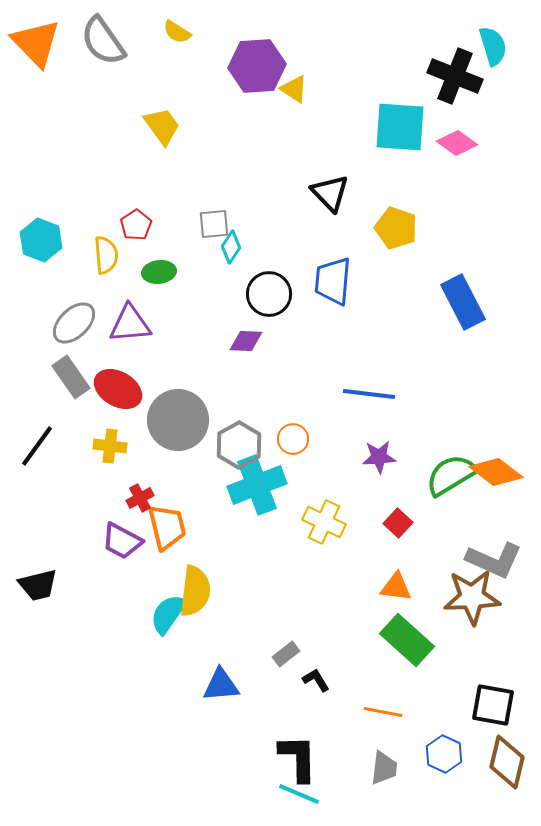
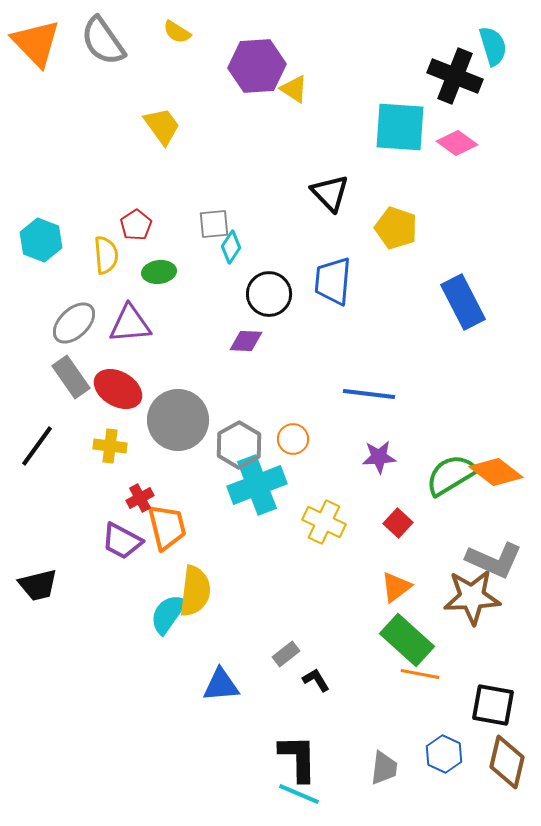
orange triangle at (396, 587): rotated 44 degrees counterclockwise
orange line at (383, 712): moved 37 px right, 38 px up
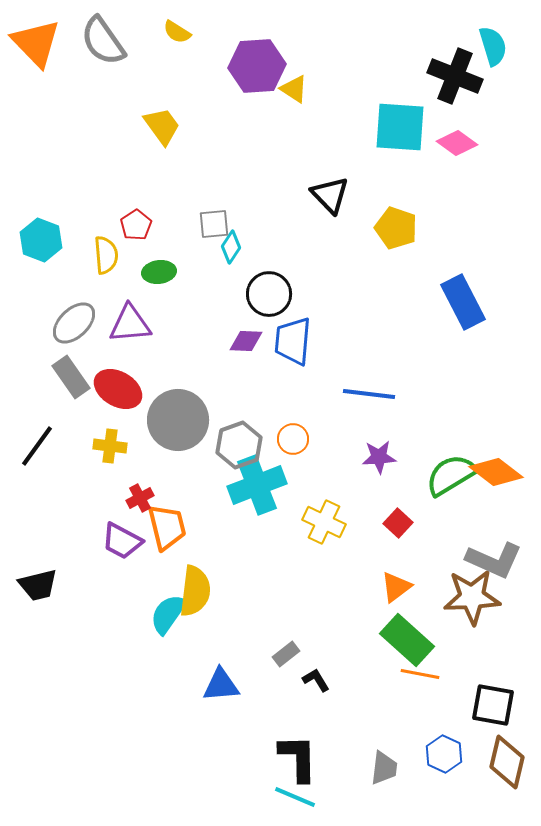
black triangle at (330, 193): moved 2 px down
blue trapezoid at (333, 281): moved 40 px left, 60 px down
gray hexagon at (239, 445): rotated 9 degrees clockwise
cyan line at (299, 794): moved 4 px left, 3 px down
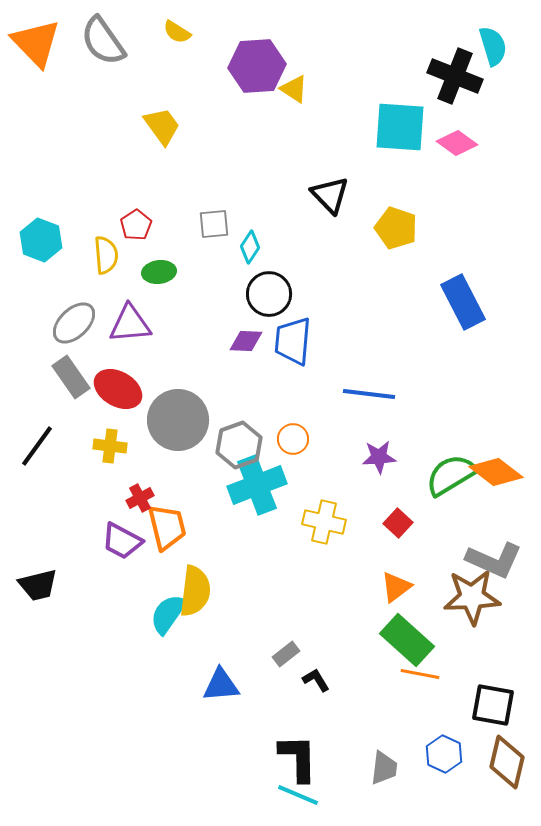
cyan diamond at (231, 247): moved 19 px right
yellow cross at (324, 522): rotated 12 degrees counterclockwise
cyan line at (295, 797): moved 3 px right, 2 px up
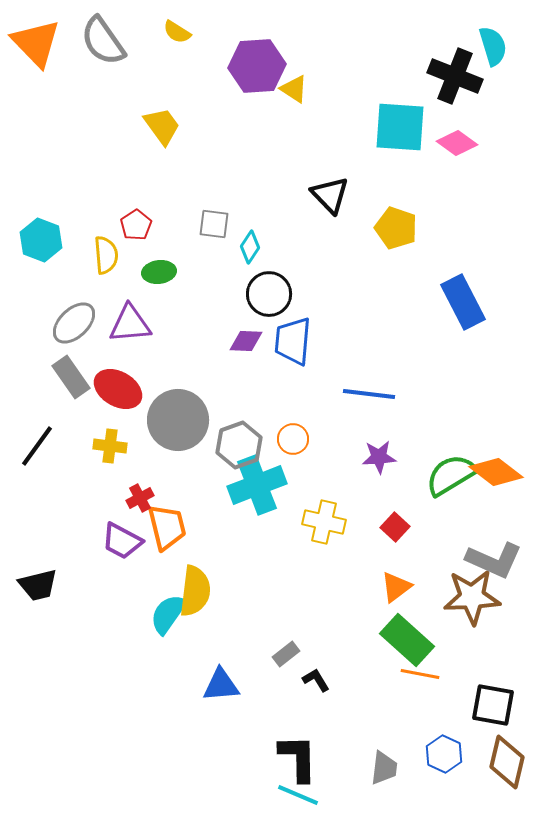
gray square at (214, 224): rotated 12 degrees clockwise
red square at (398, 523): moved 3 px left, 4 px down
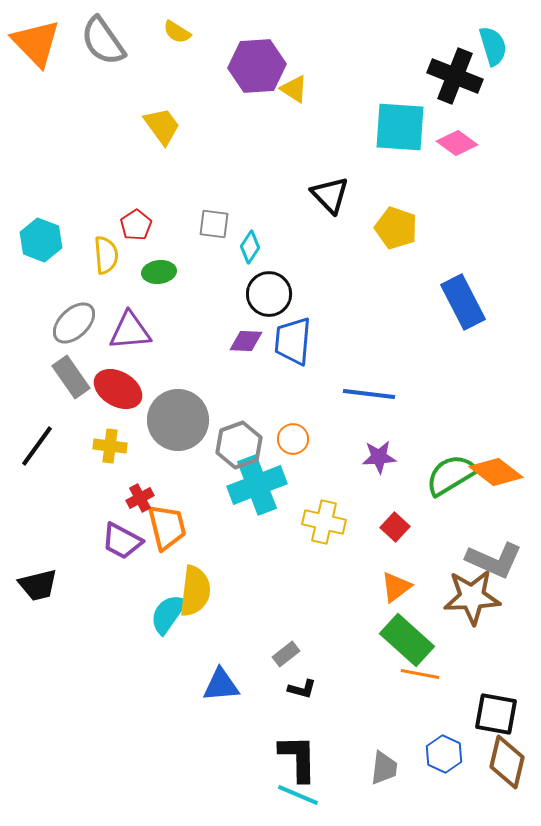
purple triangle at (130, 324): moved 7 px down
black L-shape at (316, 680): moved 14 px left, 9 px down; rotated 136 degrees clockwise
black square at (493, 705): moved 3 px right, 9 px down
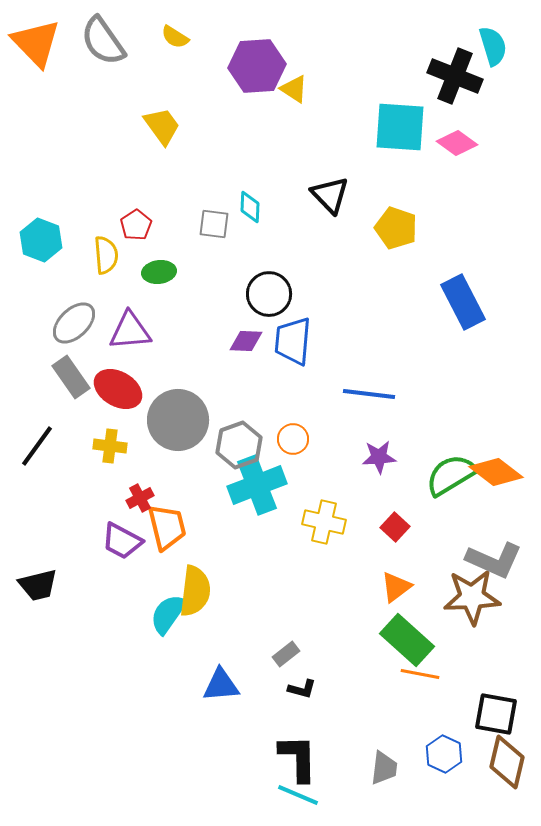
yellow semicircle at (177, 32): moved 2 px left, 5 px down
cyan diamond at (250, 247): moved 40 px up; rotated 32 degrees counterclockwise
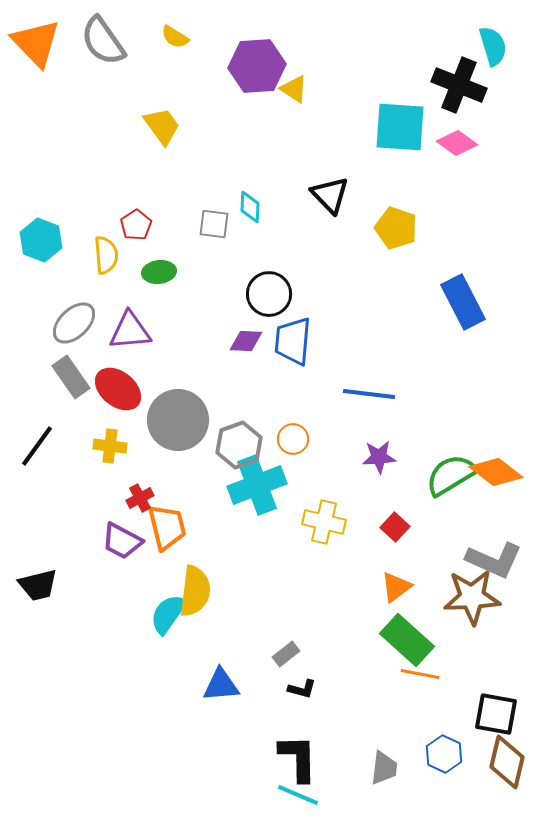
black cross at (455, 76): moved 4 px right, 9 px down
red ellipse at (118, 389): rotated 9 degrees clockwise
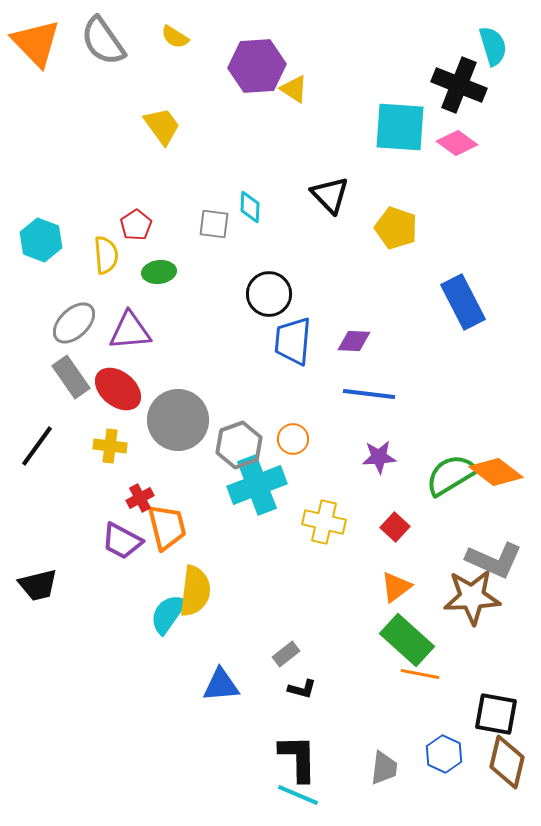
purple diamond at (246, 341): moved 108 px right
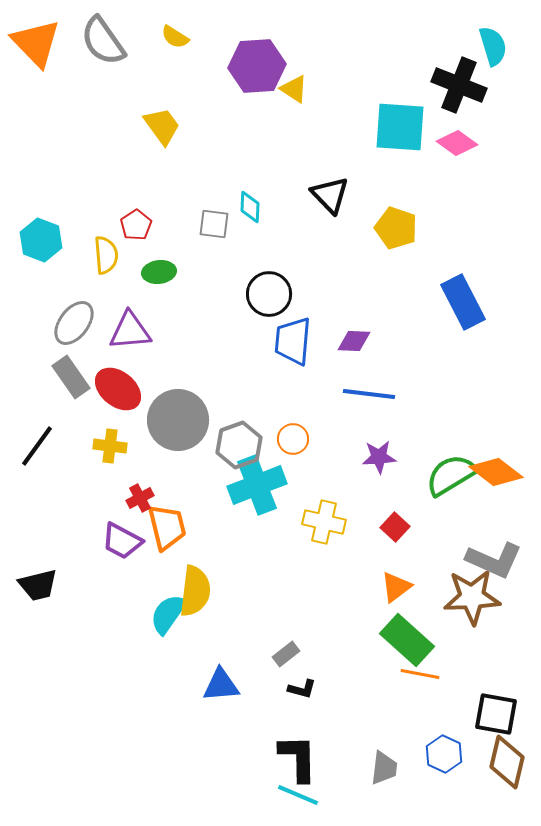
gray ellipse at (74, 323): rotated 9 degrees counterclockwise
